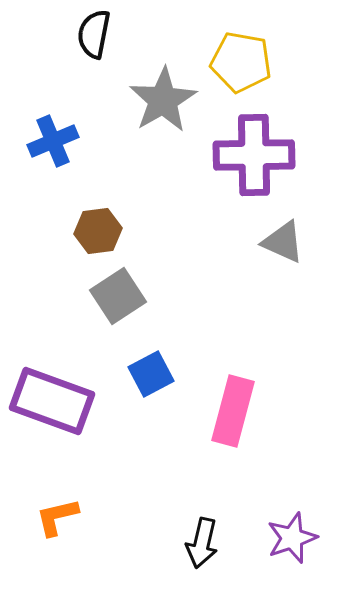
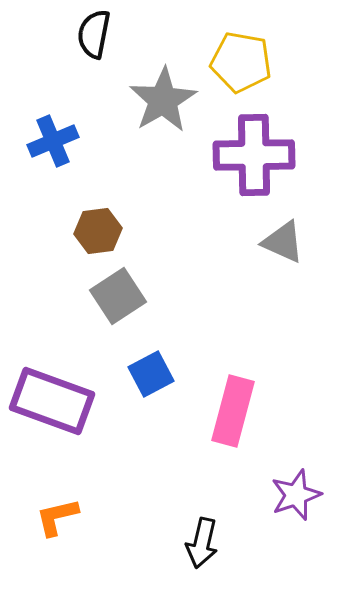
purple star: moved 4 px right, 43 px up
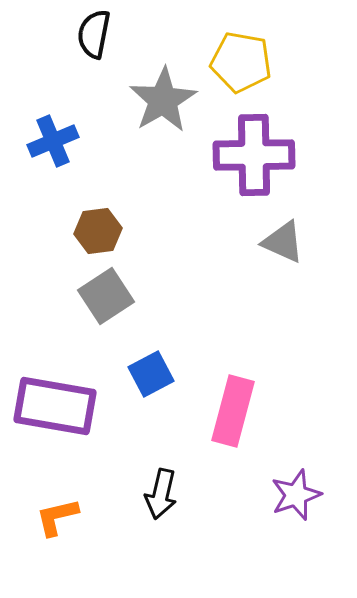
gray square: moved 12 px left
purple rectangle: moved 3 px right, 5 px down; rotated 10 degrees counterclockwise
black arrow: moved 41 px left, 49 px up
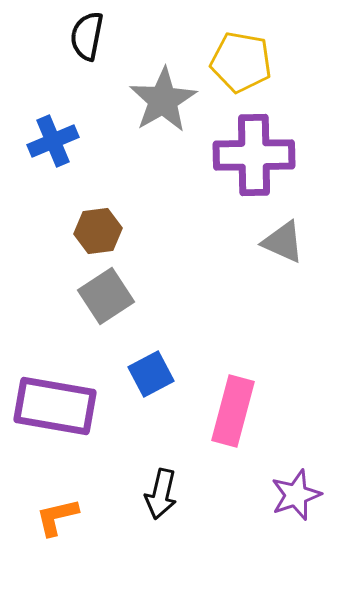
black semicircle: moved 7 px left, 2 px down
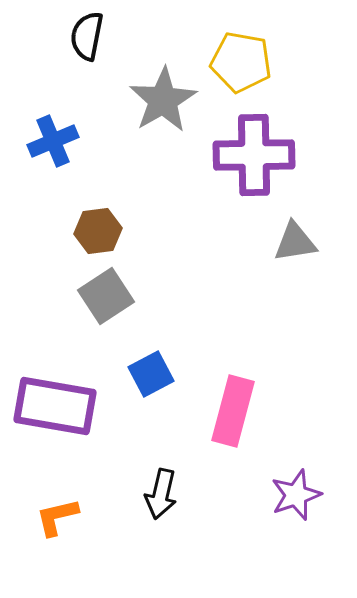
gray triangle: moved 12 px right; rotated 33 degrees counterclockwise
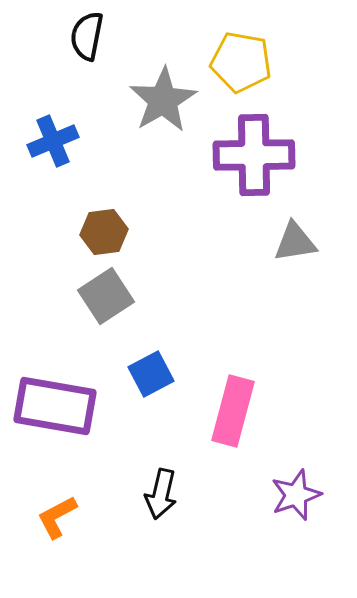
brown hexagon: moved 6 px right, 1 px down
orange L-shape: rotated 15 degrees counterclockwise
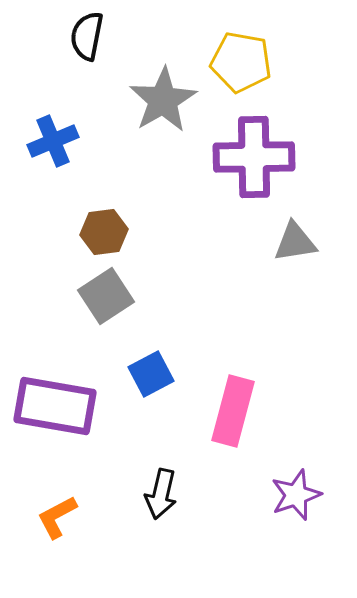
purple cross: moved 2 px down
